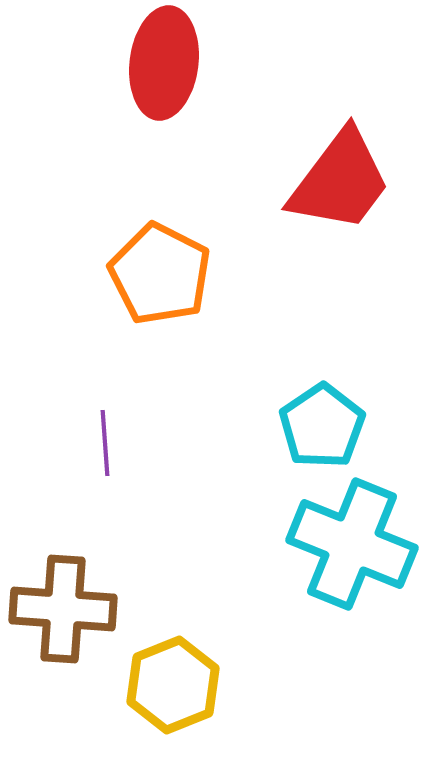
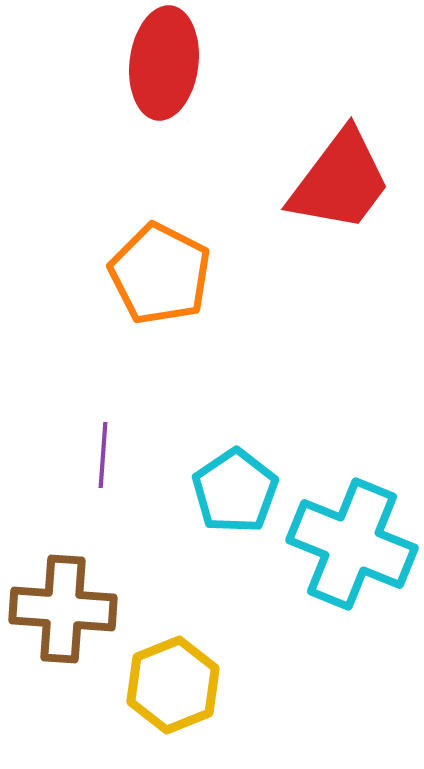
cyan pentagon: moved 87 px left, 65 px down
purple line: moved 2 px left, 12 px down; rotated 8 degrees clockwise
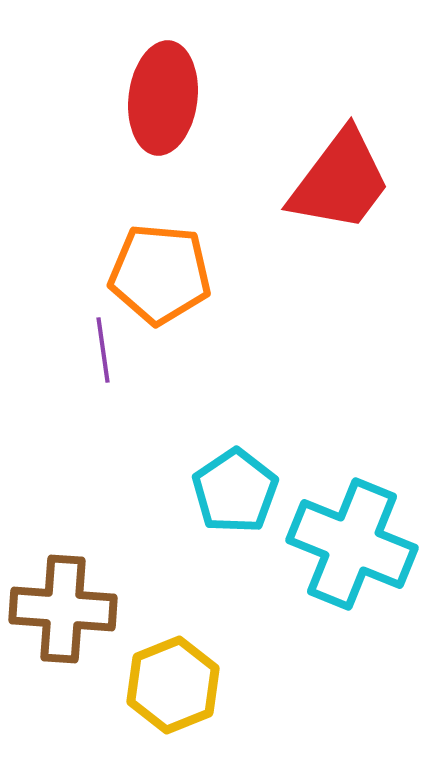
red ellipse: moved 1 px left, 35 px down
orange pentagon: rotated 22 degrees counterclockwise
purple line: moved 105 px up; rotated 12 degrees counterclockwise
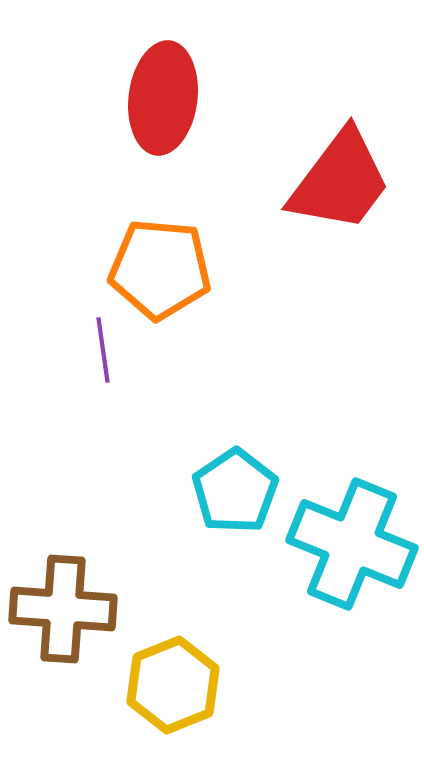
orange pentagon: moved 5 px up
